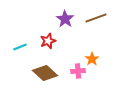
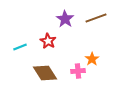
red star: rotated 21 degrees counterclockwise
brown diamond: rotated 15 degrees clockwise
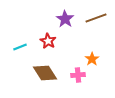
pink cross: moved 4 px down
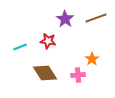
red star: rotated 21 degrees counterclockwise
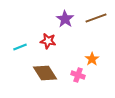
pink cross: rotated 24 degrees clockwise
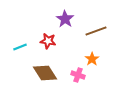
brown line: moved 13 px down
